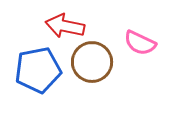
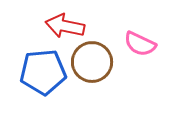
pink semicircle: moved 1 px down
blue pentagon: moved 5 px right, 2 px down; rotated 6 degrees clockwise
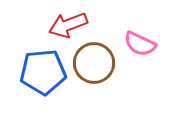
red arrow: moved 3 px right, 1 px up; rotated 33 degrees counterclockwise
brown circle: moved 2 px right, 1 px down
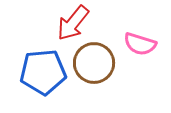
red arrow: moved 5 px right, 2 px up; rotated 30 degrees counterclockwise
pink semicircle: rotated 8 degrees counterclockwise
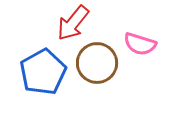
brown circle: moved 3 px right
blue pentagon: rotated 24 degrees counterclockwise
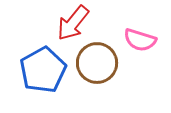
pink semicircle: moved 4 px up
blue pentagon: moved 2 px up
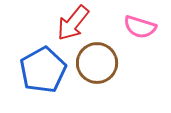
pink semicircle: moved 13 px up
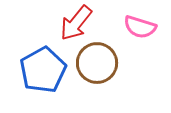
red arrow: moved 3 px right
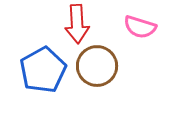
red arrow: moved 1 px right, 1 px down; rotated 42 degrees counterclockwise
brown circle: moved 3 px down
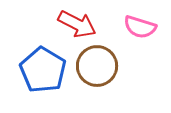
red arrow: rotated 60 degrees counterclockwise
blue pentagon: rotated 12 degrees counterclockwise
